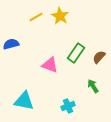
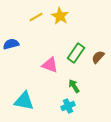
brown semicircle: moved 1 px left
green arrow: moved 19 px left
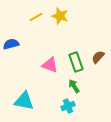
yellow star: rotated 12 degrees counterclockwise
green rectangle: moved 9 px down; rotated 54 degrees counterclockwise
